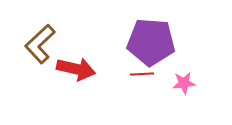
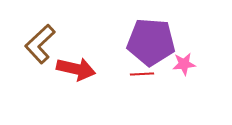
pink star: moved 19 px up
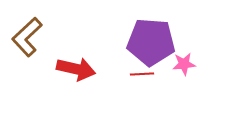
brown L-shape: moved 13 px left, 7 px up
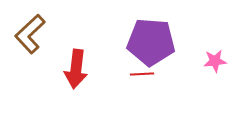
brown L-shape: moved 3 px right, 3 px up
pink star: moved 31 px right, 3 px up
red arrow: rotated 84 degrees clockwise
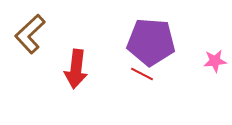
red line: rotated 30 degrees clockwise
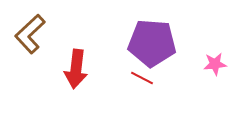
purple pentagon: moved 1 px right, 1 px down
pink star: moved 3 px down
red line: moved 4 px down
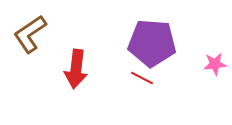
brown L-shape: rotated 9 degrees clockwise
